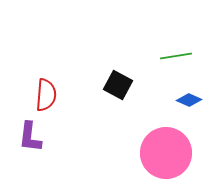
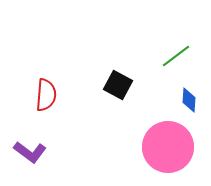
green line: rotated 28 degrees counterclockwise
blue diamond: rotated 70 degrees clockwise
purple L-shape: moved 15 px down; rotated 60 degrees counterclockwise
pink circle: moved 2 px right, 6 px up
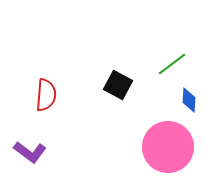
green line: moved 4 px left, 8 px down
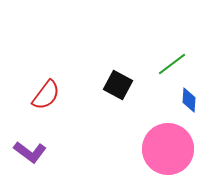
red semicircle: rotated 32 degrees clockwise
pink circle: moved 2 px down
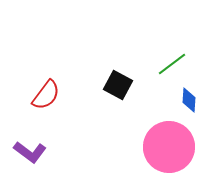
pink circle: moved 1 px right, 2 px up
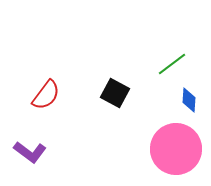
black square: moved 3 px left, 8 px down
pink circle: moved 7 px right, 2 px down
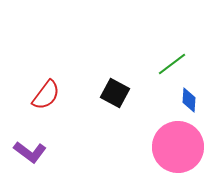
pink circle: moved 2 px right, 2 px up
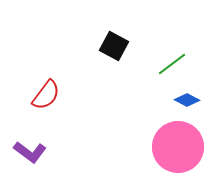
black square: moved 1 px left, 47 px up
blue diamond: moved 2 px left; rotated 65 degrees counterclockwise
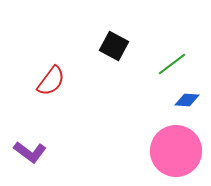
red semicircle: moved 5 px right, 14 px up
blue diamond: rotated 25 degrees counterclockwise
pink circle: moved 2 px left, 4 px down
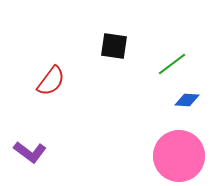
black square: rotated 20 degrees counterclockwise
pink circle: moved 3 px right, 5 px down
